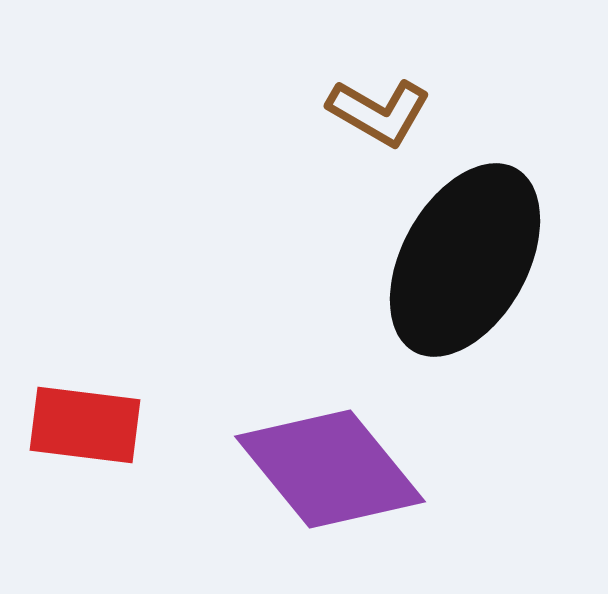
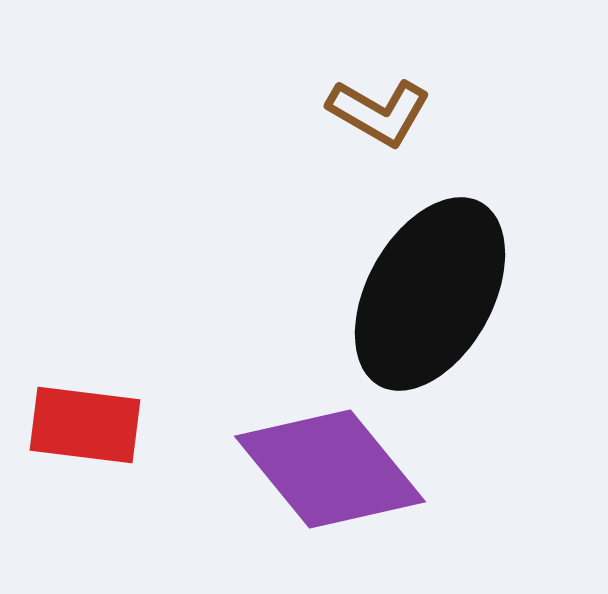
black ellipse: moved 35 px left, 34 px down
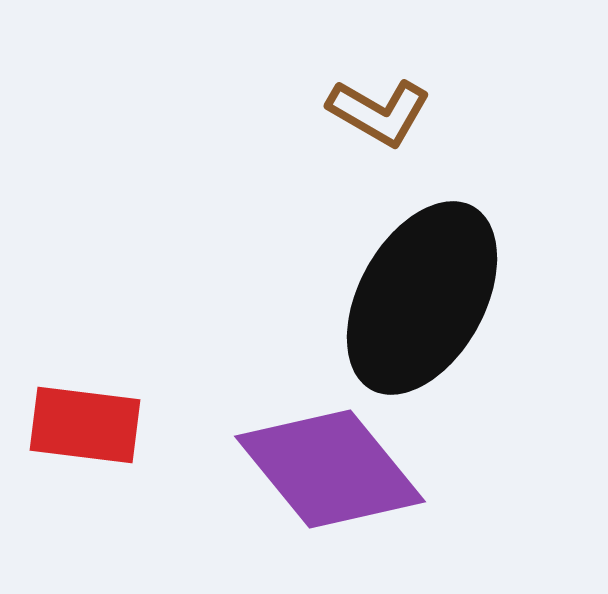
black ellipse: moved 8 px left, 4 px down
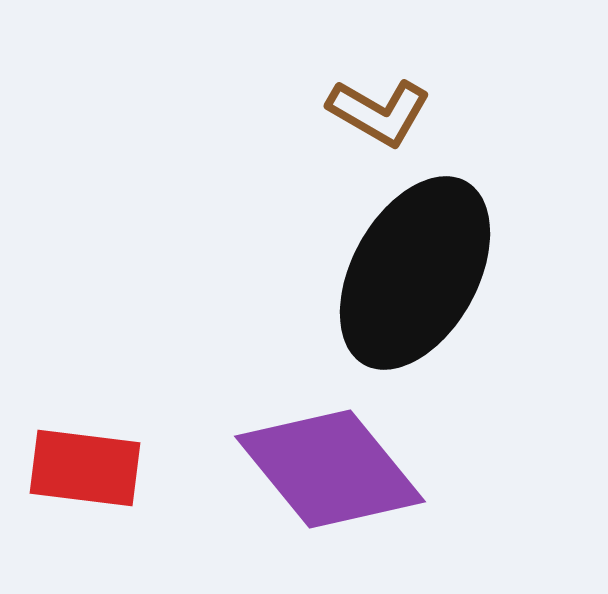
black ellipse: moved 7 px left, 25 px up
red rectangle: moved 43 px down
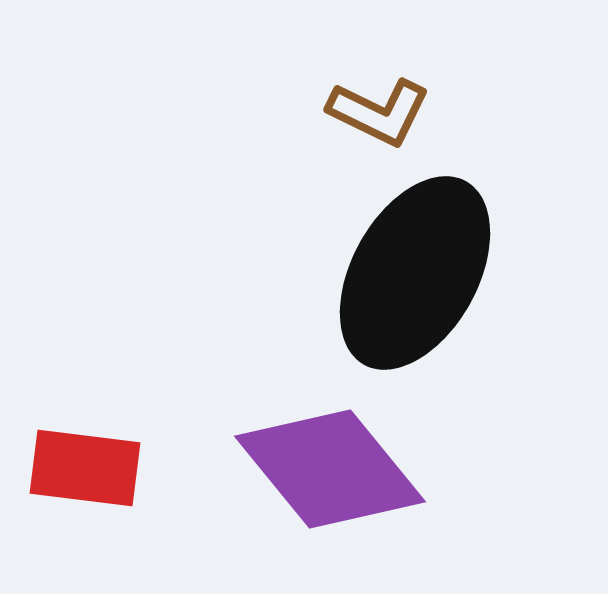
brown L-shape: rotated 4 degrees counterclockwise
